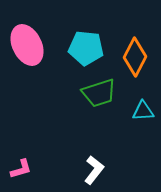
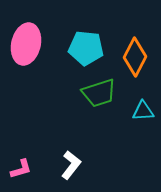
pink ellipse: moved 1 px left, 1 px up; rotated 39 degrees clockwise
white L-shape: moved 23 px left, 5 px up
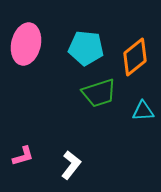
orange diamond: rotated 24 degrees clockwise
pink L-shape: moved 2 px right, 13 px up
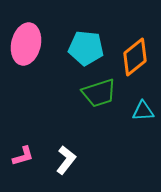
white L-shape: moved 5 px left, 5 px up
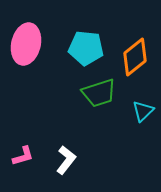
cyan triangle: rotated 40 degrees counterclockwise
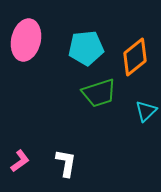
pink ellipse: moved 4 px up
cyan pentagon: rotated 12 degrees counterclockwise
cyan triangle: moved 3 px right
pink L-shape: moved 3 px left, 5 px down; rotated 20 degrees counterclockwise
white L-shape: moved 3 px down; rotated 28 degrees counterclockwise
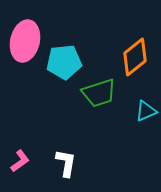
pink ellipse: moved 1 px left, 1 px down
cyan pentagon: moved 22 px left, 14 px down
cyan triangle: rotated 20 degrees clockwise
